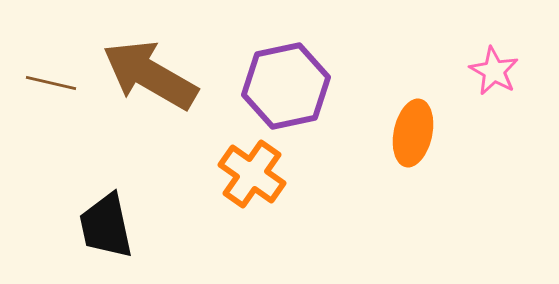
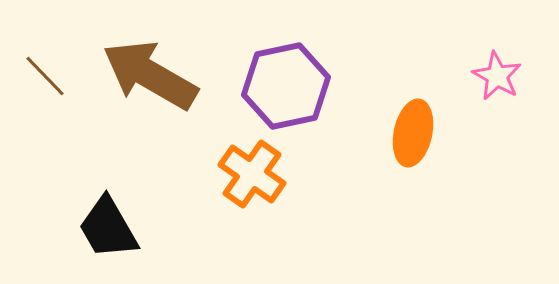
pink star: moved 3 px right, 5 px down
brown line: moved 6 px left, 7 px up; rotated 33 degrees clockwise
black trapezoid: moved 2 px right, 2 px down; rotated 18 degrees counterclockwise
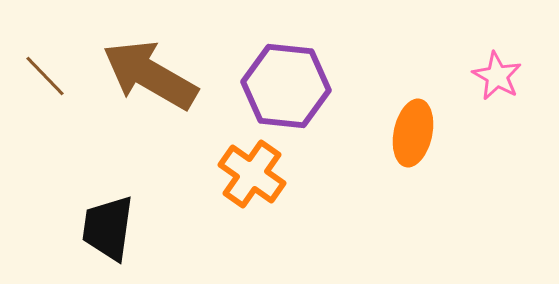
purple hexagon: rotated 18 degrees clockwise
black trapezoid: rotated 38 degrees clockwise
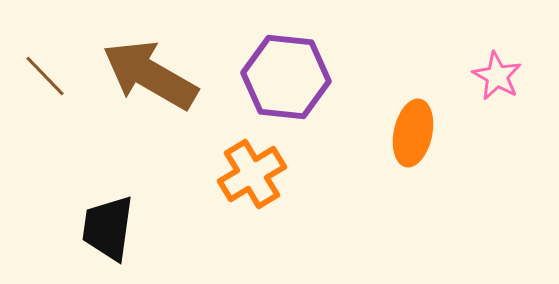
purple hexagon: moved 9 px up
orange cross: rotated 24 degrees clockwise
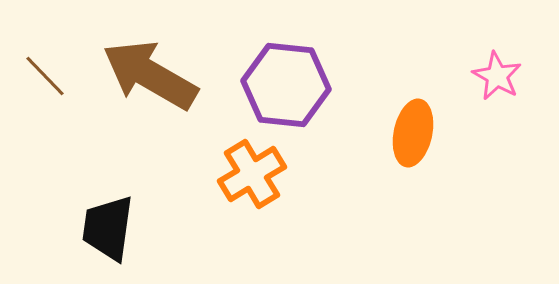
purple hexagon: moved 8 px down
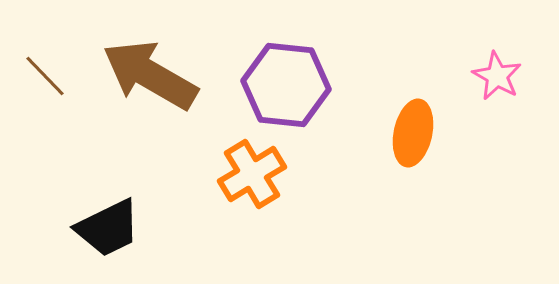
black trapezoid: rotated 124 degrees counterclockwise
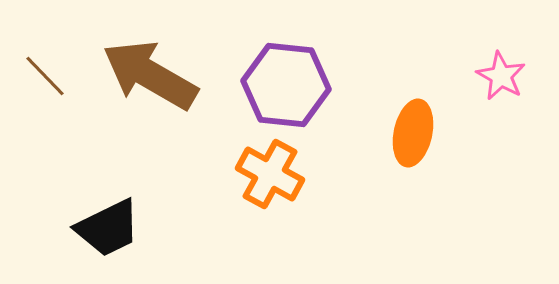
pink star: moved 4 px right
orange cross: moved 18 px right; rotated 30 degrees counterclockwise
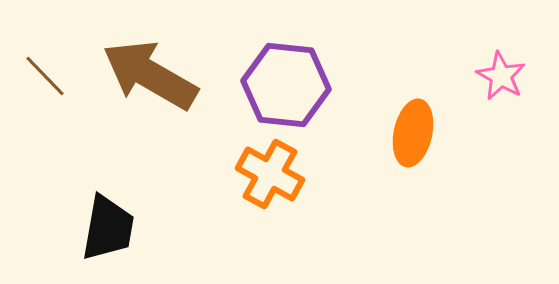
black trapezoid: rotated 54 degrees counterclockwise
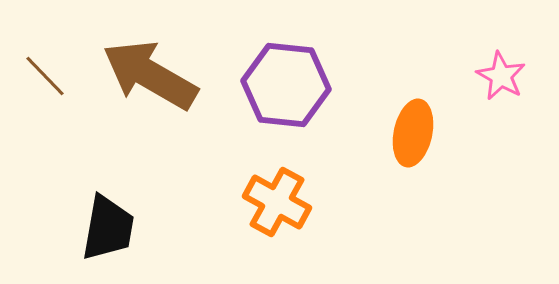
orange cross: moved 7 px right, 28 px down
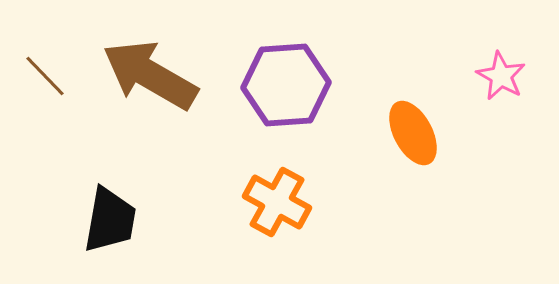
purple hexagon: rotated 10 degrees counterclockwise
orange ellipse: rotated 40 degrees counterclockwise
black trapezoid: moved 2 px right, 8 px up
